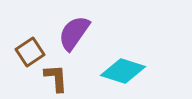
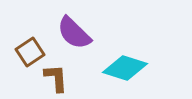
purple semicircle: rotated 81 degrees counterclockwise
cyan diamond: moved 2 px right, 3 px up
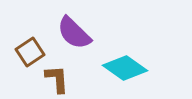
cyan diamond: rotated 18 degrees clockwise
brown L-shape: moved 1 px right, 1 px down
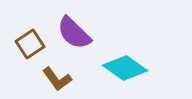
brown square: moved 8 px up
brown L-shape: rotated 148 degrees clockwise
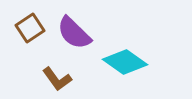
brown square: moved 16 px up
cyan diamond: moved 6 px up
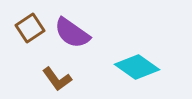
purple semicircle: moved 2 px left; rotated 9 degrees counterclockwise
cyan diamond: moved 12 px right, 5 px down
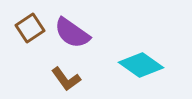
cyan diamond: moved 4 px right, 2 px up
brown L-shape: moved 9 px right
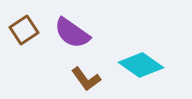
brown square: moved 6 px left, 2 px down
brown L-shape: moved 20 px right
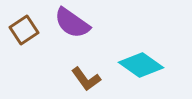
purple semicircle: moved 10 px up
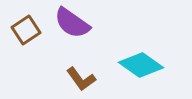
brown square: moved 2 px right
brown L-shape: moved 5 px left
